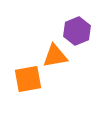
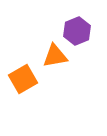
orange square: moved 5 px left; rotated 20 degrees counterclockwise
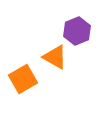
orange triangle: moved 1 px down; rotated 40 degrees clockwise
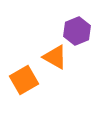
orange square: moved 1 px right, 1 px down
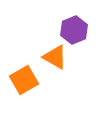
purple hexagon: moved 3 px left, 1 px up
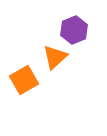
orange triangle: rotated 48 degrees clockwise
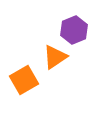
orange triangle: rotated 8 degrees clockwise
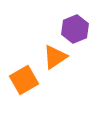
purple hexagon: moved 1 px right, 1 px up
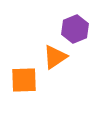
orange square: rotated 28 degrees clockwise
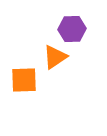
purple hexagon: moved 3 px left; rotated 20 degrees clockwise
